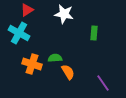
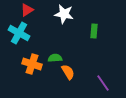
green rectangle: moved 2 px up
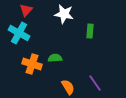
red triangle: moved 1 px left; rotated 16 degrees counterclockwise
green rectangle: moved 4 px left
orange semicircle: moved 15 px down
purple line: moved 8 px left
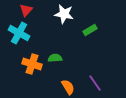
green rectangle: moved 1 px up; rotated 56 degrees clockwise
